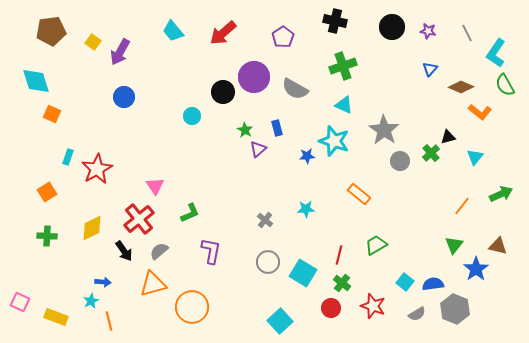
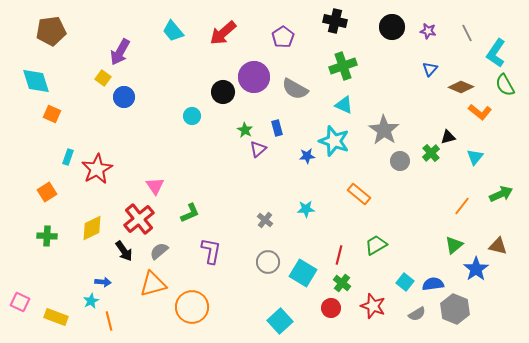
yellow square at (93, 42): moved 10 px right, 36 px down
green triangle at (454, 245): rotated 12 degrees clockwise
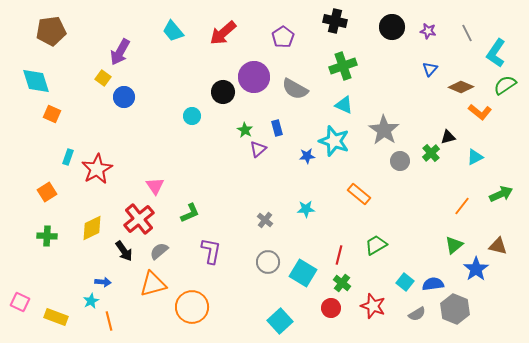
green semicircle at (505, 85): rotated 85 degrees clockwise
cyan triangle at (475, 157): rotated 24 degrees clockwise
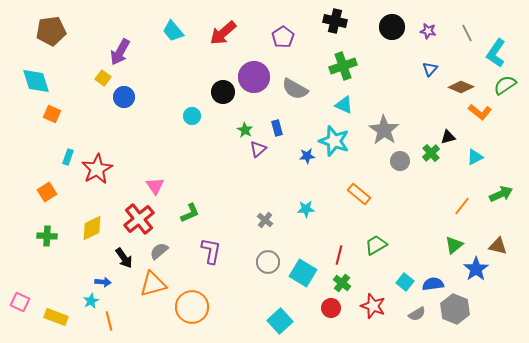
black arrow at (124, 251): moved 7 px down
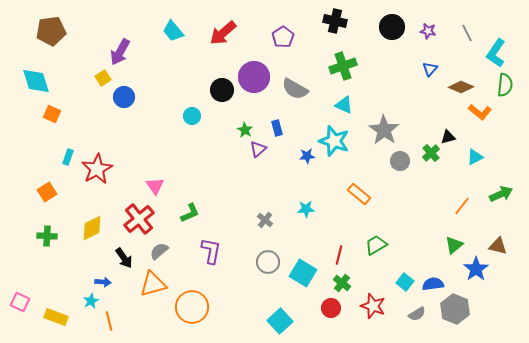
yellow square at (103, 78): rotated 21 degrees clockwise
green semicircle at (505, 85): rotated 130 degrees clockwise
black circle at (223, 92): moved 1 px left, 2 px up
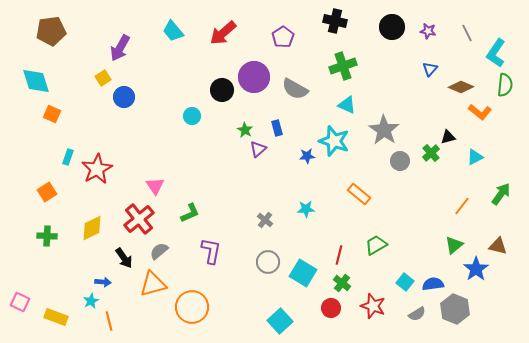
purple arrow at (120, 52): moved 4 px up
cyan triangle at (344, 105): moved 3 px right
green arrow at (501, 194): rotated 30 degrees counterclockwise
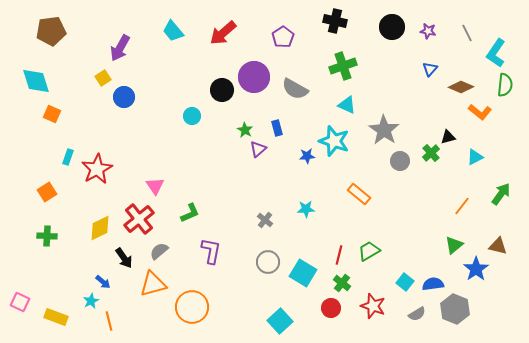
yellow diamond at (92, 228): moved 8 px right
green trapezoid at (376, 245): moved 7 px left, 6 px down
blue arrow at (103, 282): rotated 35 degrees clockwise
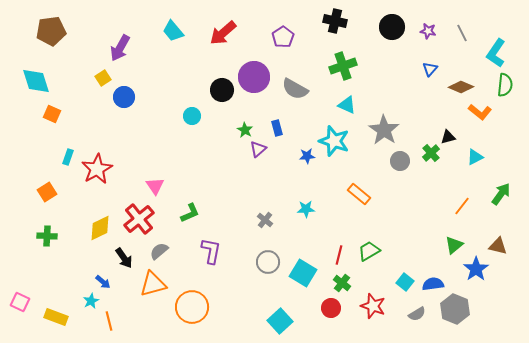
gray line at (467, 33): moved 5 px left
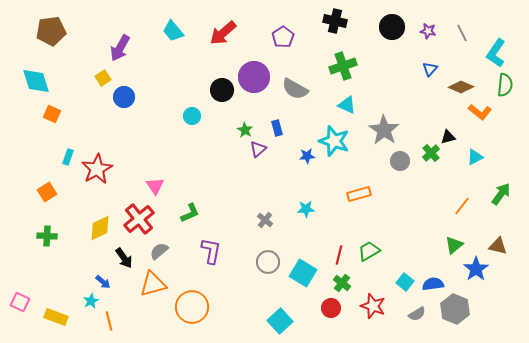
orange rectangle at (359, 194): rotated 55 degrees counterclockwise
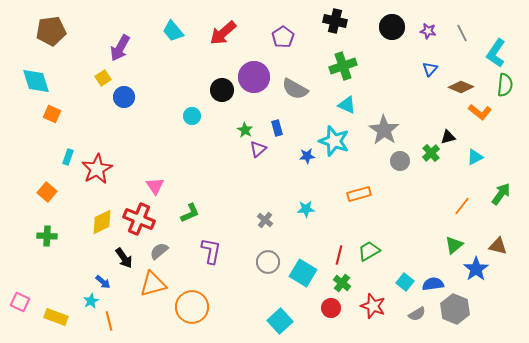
orange square at (47, 192): rotated 18 degrees counterclockwise
red cross at (139, 219): rotated 28 degrees counterclockwise
yellow diamond at (100, 228): moved 2 px right, 6 px up
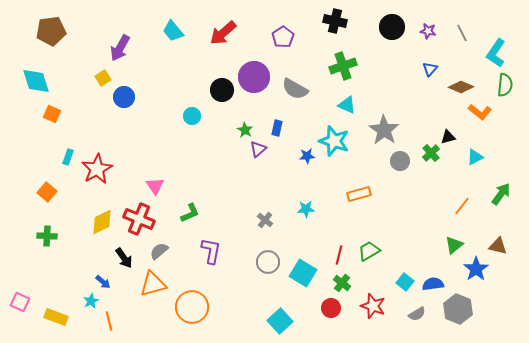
blue rectangle at (277, 128): rotated 28 degrees clockwise
gray hexagon at (455, 309): moved 3 px right
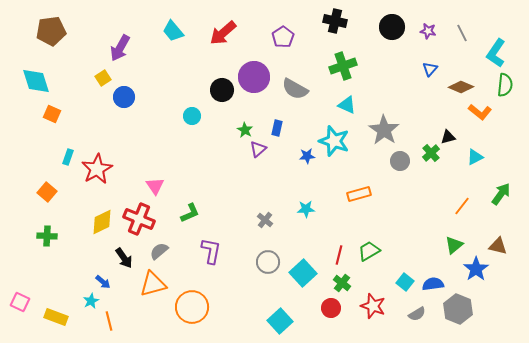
cyan square at (303, 273): rotated 16 degrees clockwise
